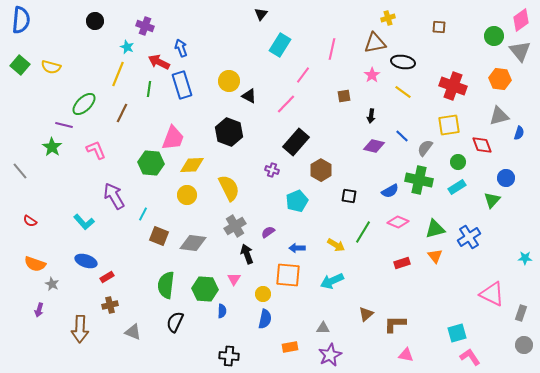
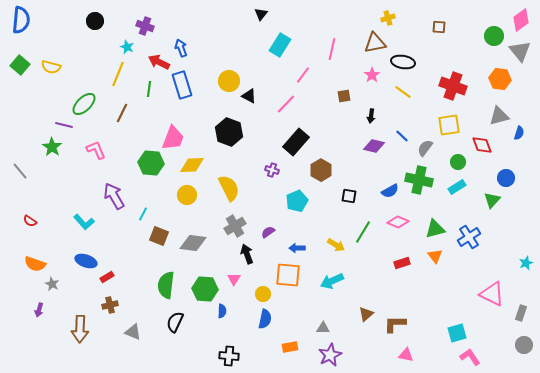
cyan star at (525, 258): moved 1 px right, 5 px down; rotated 24 degrees counterclockwise
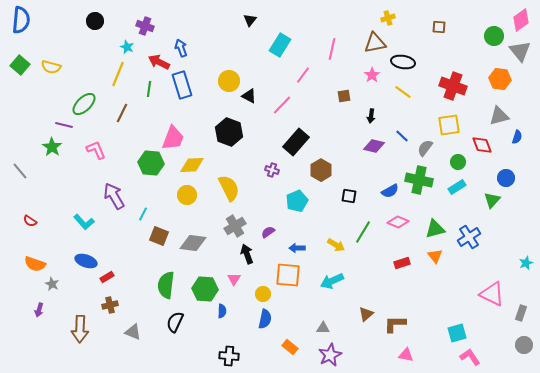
black triangle at (261, 14): moved 11 px left, 6 px down
pink line at (286, 104): moved 4 px left, 1 px down
blue semicircle at (519, 133): moved 2 px left, 4 px down
orange rectangle at (290, 347): rotated 49 degrees clockwise
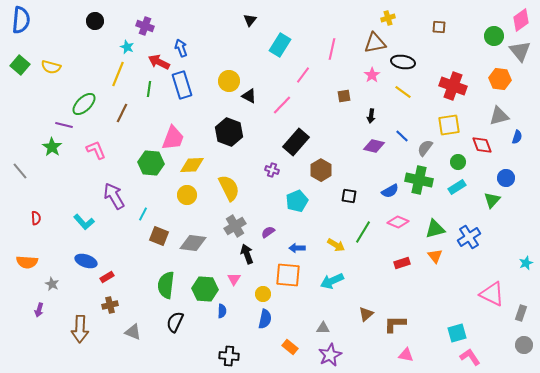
red semicircle at (30, 221): moved 6 px right, 3 px up; rotated 128 degrees counterclockwise
orange semicircle at (35, 264): moved 8 px left, 2 px up; rotated 15 degrees counterclockwise
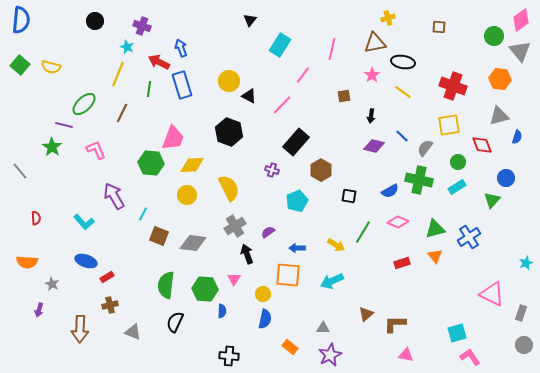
purple cross at (145, 26): moved 3 px left
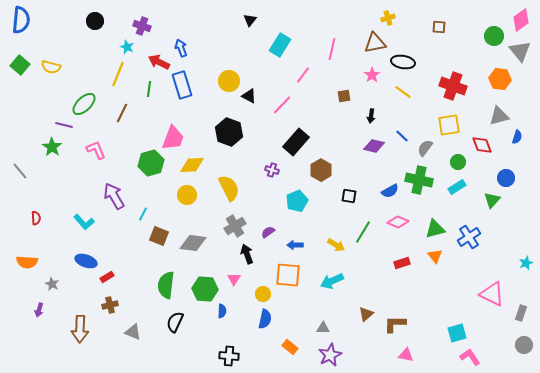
green hexagon at (151, 163): rotated 20 degrees counterclockwise
blue arrow at (297, 248): moved 2 px left, 3 px up
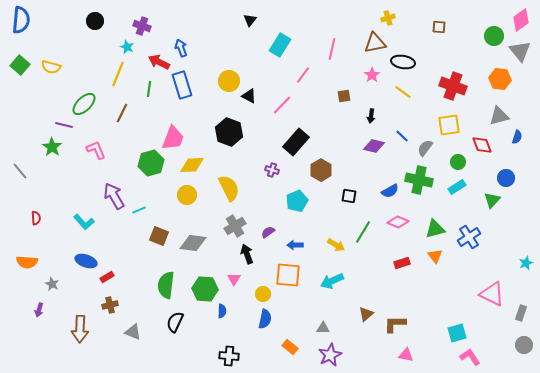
cyan line at (143, 214): moved 4 px left, 4 px up; rotated 40 degrees clockwise
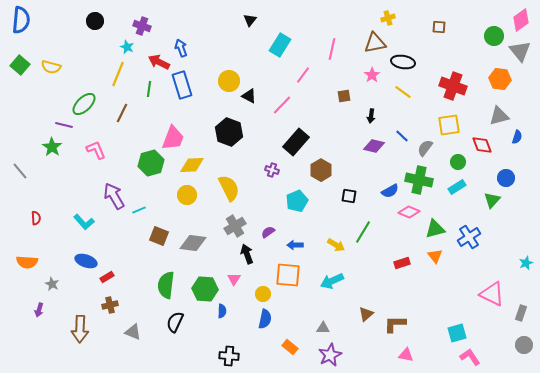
pink diamond at (398, 222): moved 11 px right, 10 px up
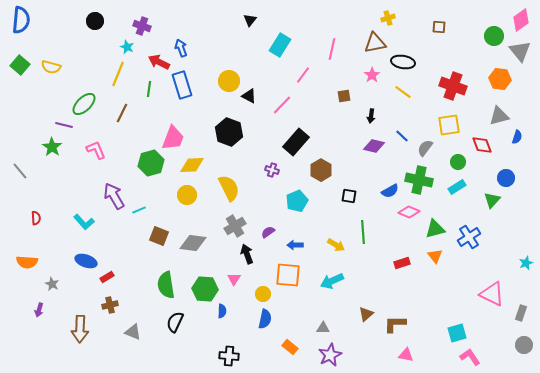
green line at (363, 232): rotated 35 degrees counterclockwise
green semicircle at (166, 285): rotated 16 degrees counterclockwise
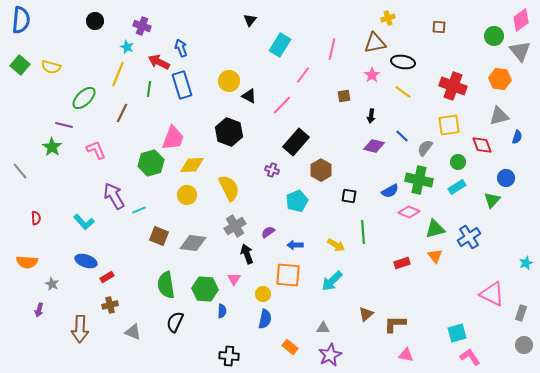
green ellipse at (84, 104): moved 6 px up
cyan arrow at (332, 281): rotated 20 degrees counterclockwise
